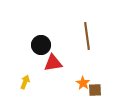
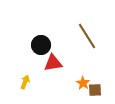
brown line: rotated 24 degrees counterclockwise
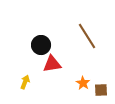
red triangle: moved 1 px left, 1 px down
brown square: moved 6 px right
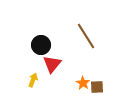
brown line: moved 1 px left
red triangle: rotated 42 degrees counterclockwise
yellow arrow: moved 8 px right, 2 px up
brown square: moved 4 px left, 3 px up
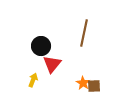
brown line: moved 2 px left, 3 px up; rotated 44 degrees clockwise
black circle: moved 1 px down
brown square: moved 3 px left, 1 px up
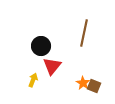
red triangle: moved 2 px down
brown square: rotated 24 degrees clockwise
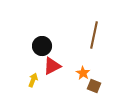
brown line: moved 10 px right, 2 px down
black circle: moved 1 px right
red triangle: rotated 24 degrees clockwise
orange star: moved 10 px up
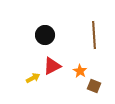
brown line: rotated 16 degrees counterclockwise
black circle: moved 3 px right, 11 px up
orange star: moved 3 px left, 2 px up
yellow arrow: moved 2 px up; rotated 40 degrees clockwise
